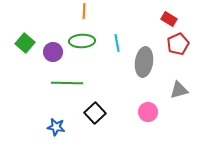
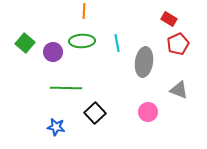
green line: moved 1 px left, 5 px down
gray triangle: rotated 36 degrees clockwise
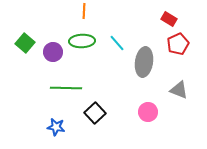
cyan line: rotated 30 degrees counterclockwise
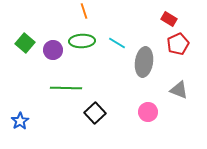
orange line: rotated 21 degrees counterclockwise
cyan line: rotated 18 degrees counterclockwise
purple circle: moved 2 px up
blue star: moved 36 px left, 6 px up; rotated 30 degrees clockwise
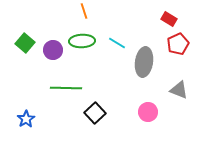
blue star: moved 6 px right, 2 px up
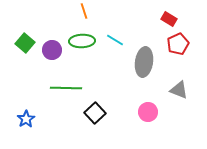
cyan line: moved 2 px left, 3 px up
purple circle: moved 1 px left
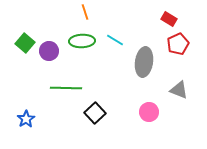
orange line: moved 1 px right, 1 px down
purple circle: moved 3 px left, 1 px down
pink circle: moved 1 px right
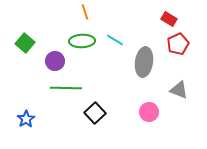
purple circle: moved 6 px right, 10 px down
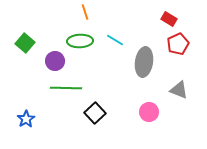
green ellipse: moved 2 px left
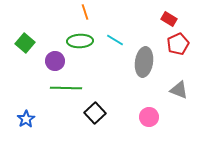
pink circle: moved 5 px down
